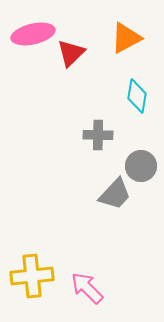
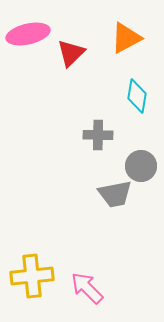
pink ellipse: moved 5 px left
gray trapezoid: rotated 36 degrees clockwise
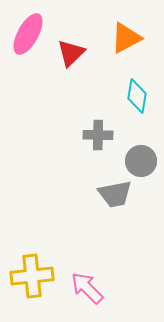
pink ellipse: rotated 48 degrees counterclockwise
gray circle: moved 5 px up
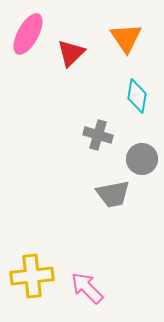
orange triangle: rotated 36 degrees counterclockwise
gray cross: rotated 16 degrees clockwise
gray circle: moved 1 px right, 2 px up
gray trapezoid: moved 2 px left
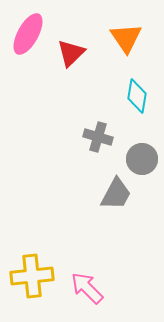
gray cross: moved 2 px down
gray trapezoid: moved 3 px right; rotated 51 degrees counterclockwise
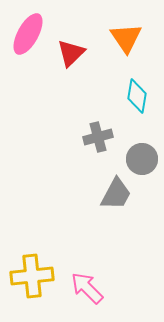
gray cross: rotated 32 degrees counterclockwise
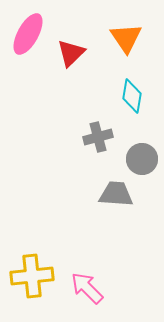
cyan diamond: moved 5 px left
gray trapezoid: rotated 114 degrees counterclockwise
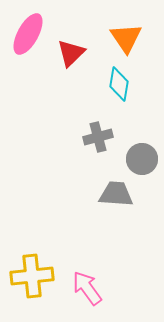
cyan diamond: moved 13 px left, 12 px up
pink arrow: rotated 9 degrees clockwise
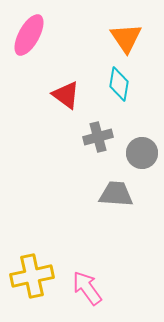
pink ellipse: moved 1 px right, 1 px down
red triangle: moved 5 px left, 42 px down; rotated 40 degrees counterclockwise
gray circle: moved 6 px up
yellow cross: rotated 6 degrees counterclockwise
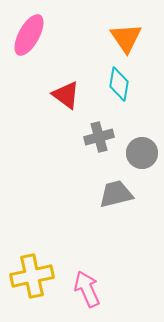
gray cross: moved 1 px right
gray trapezoid: rotated 18 degrees counterclockwise
pink arrow: moved 1 px down; rotated 12 degrees clockwise
